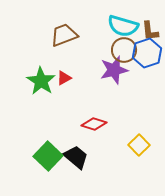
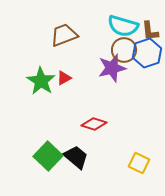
purple star: moved 2 px left, 2 px up
yellow square: moved 18 px down; rotated 20 degrees counterclockwise
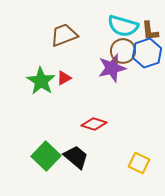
brown circle: moved 1 px left, 1 px down
green square: moved 2 px left
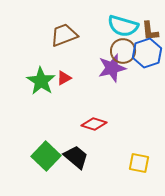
yellow square: rotated 15 degrees counterclockwise
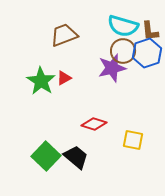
yellow square: moved 6 px left, 23 px up
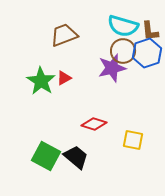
green square: rotated 16 degrees counterclockwise
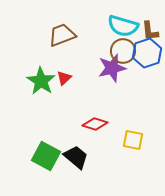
brown trapezoid: moved 2 px left
red triangle: rotated 14 degrees counterclockwise
red diamond: moved 1 px right
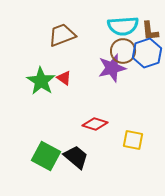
cyan semicircle: rotated 20 degrees counterclockwise
red triangle: rotated 42 degrees counterclockwise
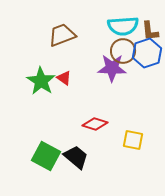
purple star: rotated 16 degrees clockwise
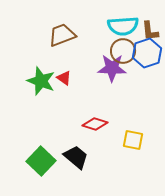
green star: rotated 12 degrees counterclockwise
green square: moved 5 px left, 5 px down; rotated 16 degrees clockwise
